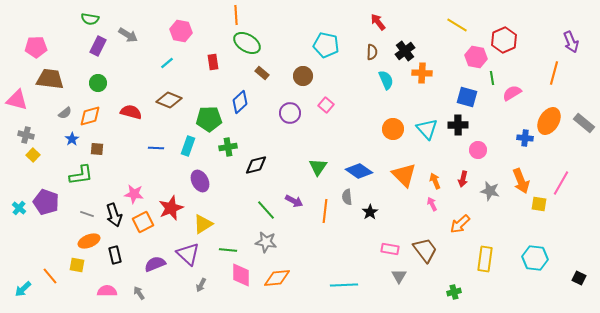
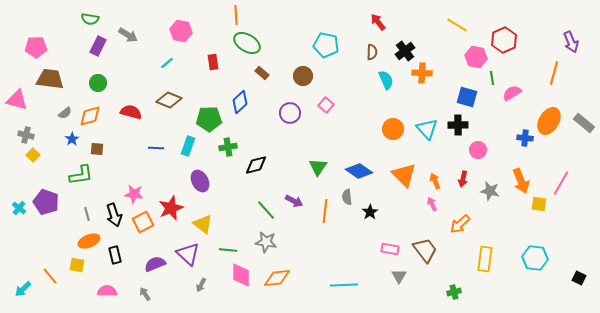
gray line at (87, 214): rotated 56 degrees clockwise
yellow triangle at (203, 224): rotated 50 degrees counterclockwise
gray arrow at (139, 293): moved 6 px right, 1 px down
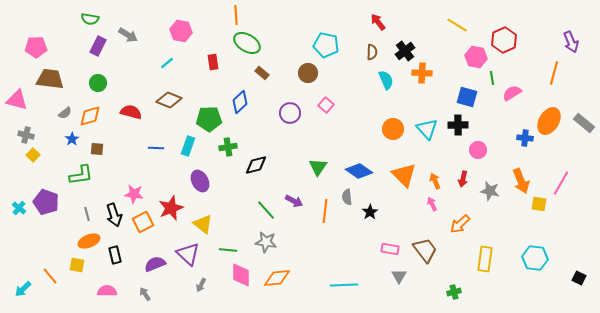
brown circle at (303, 76): moved 5 px right, 3 px up
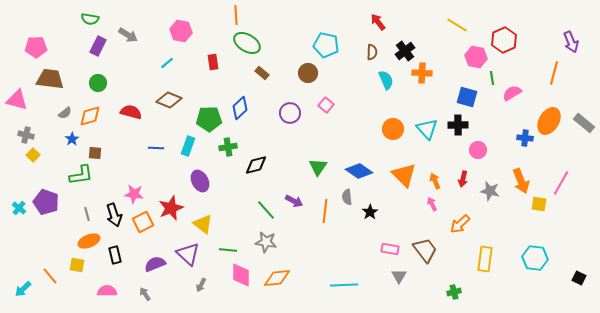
blue diamond at (240, 102): moved 6 px down
brown square at (97, 149): moved 2 px left, 4 px down
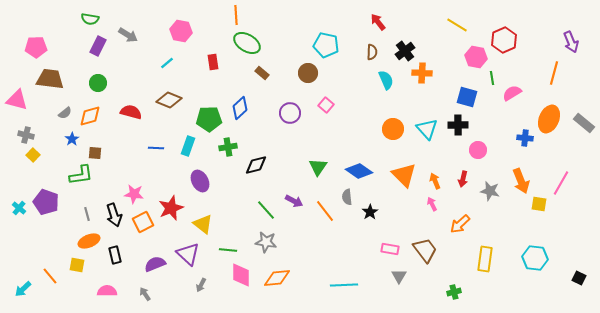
orange ellipse at (549, 121): moved 2 px up; rotated 8 degrees counterclockwise
orange line at (325, 211): rotated 45 degrees counterclockwise
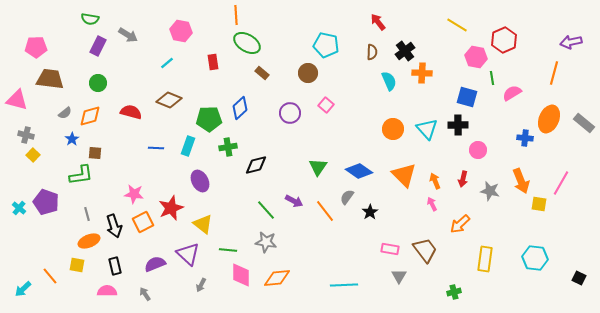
purple arrow at (571, 42): rotated 100 degrees clockwise
cyan semicircle at (386, 80): moved 3 px right, 1 px down
gray semicircle at (347, 197): rotated 42 degrees clockwise
black arrow at (114, 215): moved 11 px down
black rectangle at (115, 255): moved 11 px down
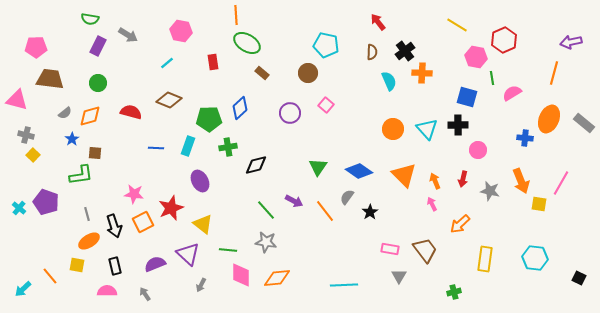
orange ellipse at (89, 241): rotated 10 degrees counterclockwise
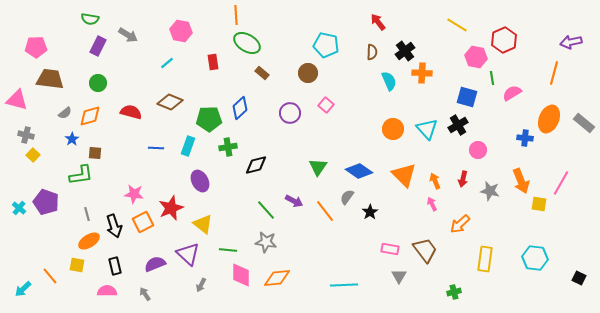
brown diamond at (169, 100): moved 1 px right, 2 px down
black cross at (458, 125): rotated 30 degrees counterclockwise
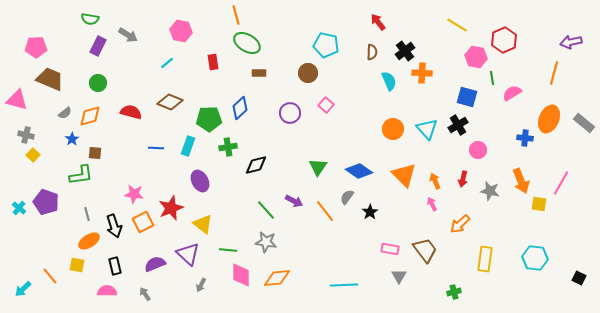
orange line at (236, 15): rotated 12 degrees counterclockwise
brown rectangle at (262, 73): moved 3 px left; rotated 40 degrees counterclockwise
brown trapezoid at (50, 79): rotated 16 degrees clockwise
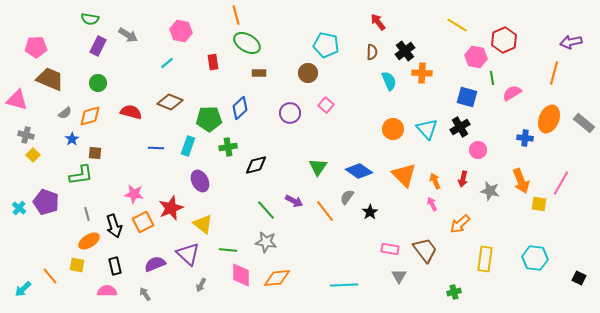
black cross at (458, 125): moved 2 px right, 2 px down
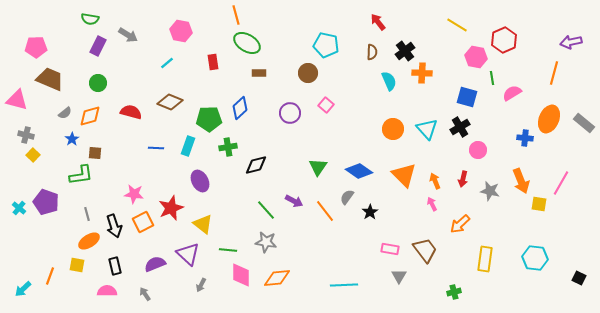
orange line at (50, 276): rotated 60 degrees clockwise
